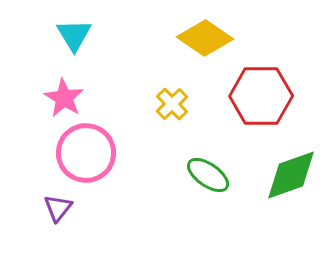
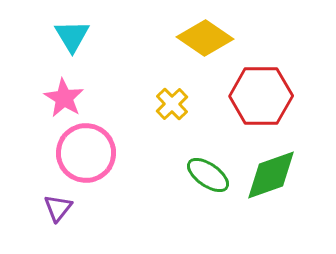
cyan triangle: moved 2 px left, 1 px down
green diamond: moved 20 px left
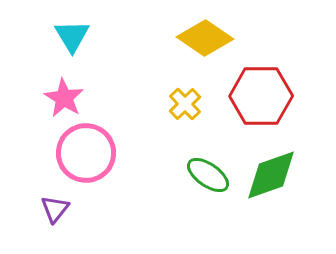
yellow cross: moved 13 px right
purple triangle: moved 3 px left, 1 px down
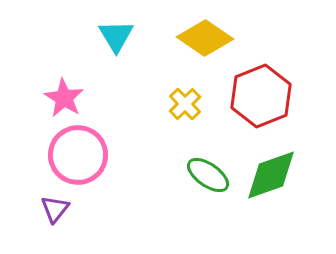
cyan triangle: moved 44 px right
red hexagon: rotated 22 degrees counterclockwise
pink circle: moved 8 px left, 2 px down
